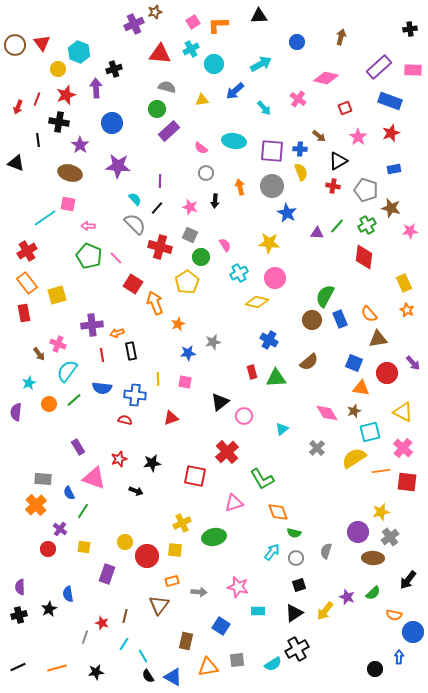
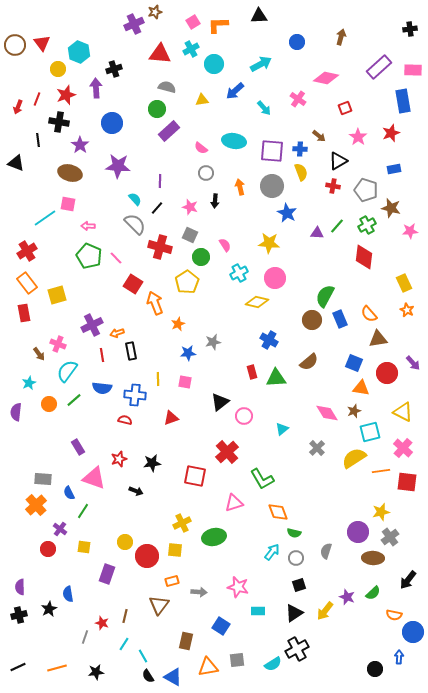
blue rectangle at (390, 101): moved 13 px right; rotated 60 degrees clockwise
purple cross at (92, 325): rotated 20 degrees counterclockwise
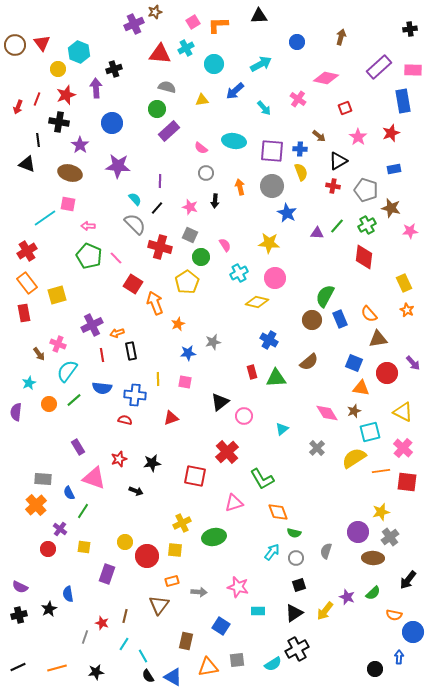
cyan cross at (191, 49): moved 5 px left, 1 px up
black triangle at (16, 163): moved 11 px right, 1 px down
purple semicircle at (20, 587): rotated 63 degrees counterclockwise
